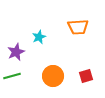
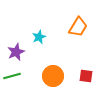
orange trapezoid: rotated 55 degrees counterclockwise
red square: rotated 24 degrees clockwise
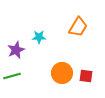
cyan star: rotated 24 degrees clockwise
purple star: moved 2 px up
orange circle: moved 9 px right, 3 px up
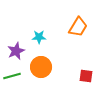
purple star: moved 1 px down
orange circle: moved 21 px left, 6 px up
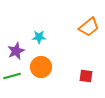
orange trapezoid: moved 11 px right; rotated 20 degrees clockwise
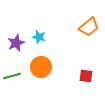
cyan star: rotated 16 degrees clockwise
purple star: moved 8 px up
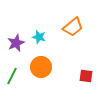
orange trapezoid: moved 16 px left
green line: rotated 48 degrees counterclockwise
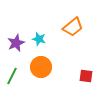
cyan star: moved 2 px down
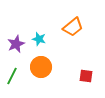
purple star: moved 1 px down
